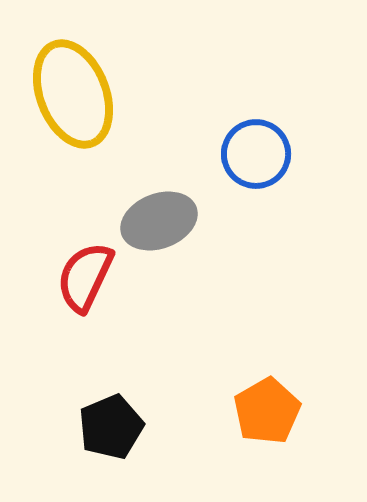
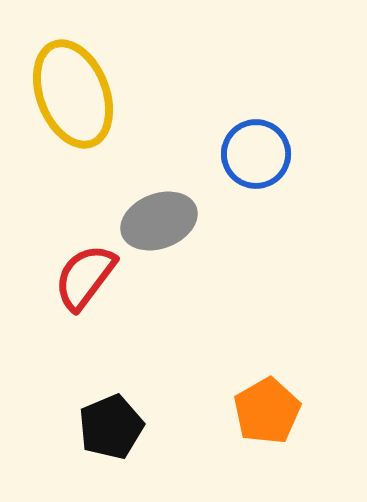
red semicircle: rotated 12 degrees clockwise
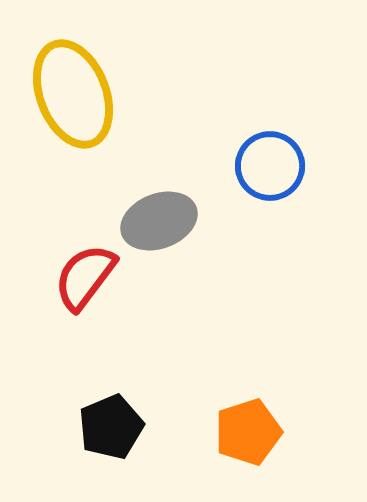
blue circle: moved 14 px right, 12 px down
orange pentagon: moved 19 px left, 21 px down; rotated 12 degrees clockwise
